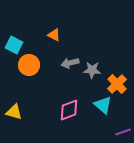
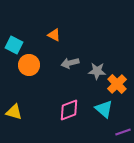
gray star: moved 5 px right, 1 px down
cyan triangle: moved 1 px right, 4 px down
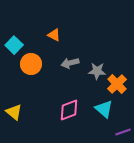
cyan square: rotated 18 degrees clockwise
orange circle: moved 2 px right, 1 px up
yellow triangle: rotated 24 degrees clockwise
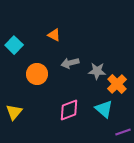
orange circle: moved 6 px right, 10 px down
yellow triangle: rotated 30 degrees clockwise
